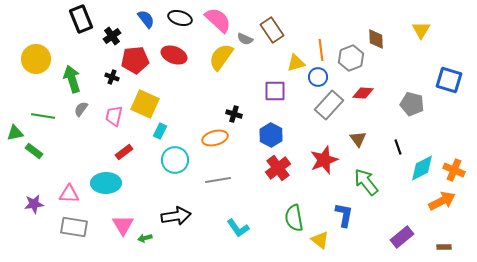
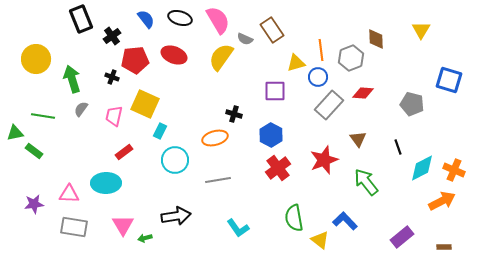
pink semicircle at (218, 20): rotated 16 degrees clockwise
blue L-shape at (344, 215): moved 1 px right, 6 px down; rotated 55 degrees counterclockwise
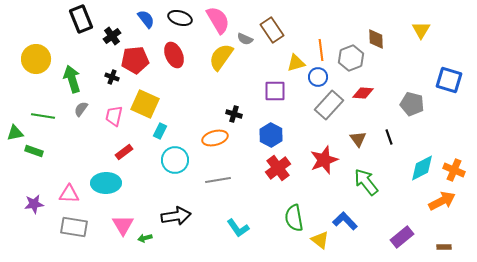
red ellipse at (174, 55): rotated 45 degrees clockwise
black line at (398, 147): moved 9 px left, 10 px up
green rectangle at (34, 151): rotated 18 degrees counterclockwise
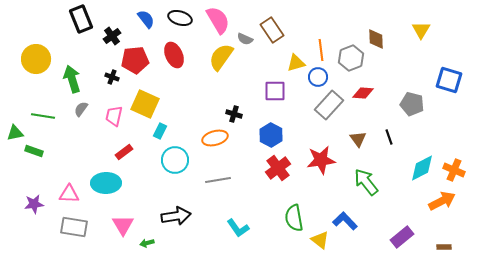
red star at (324, 160): moved 3 px left; rotated 12 degrees clockwise
green arrow at (145, 238): moved 2 px right, 5 px down
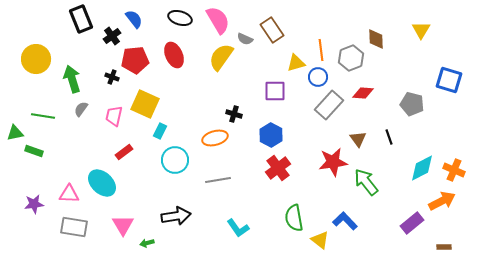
blue semicircle at (146, 19): moved 12 px left
red star at (321, 160): moved 12 px right, 2 px down
cyan ellipse at (106, 183): moved 4 px left; rotated 44 degrees clockwise
purple rectangle at (402, 237): moved 10 px right, 14 px up
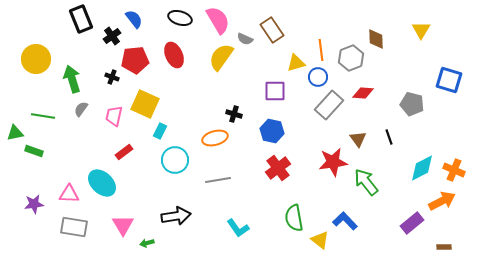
blue hexagon at (271, 135): moved 1 px right, 4 px up; rotated 15 degrees counterclockwise
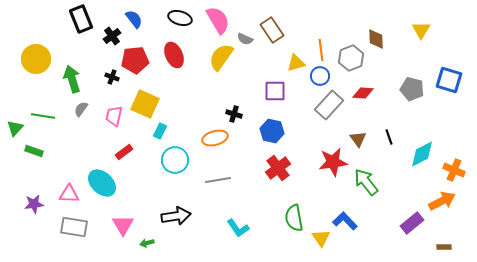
blue circle at (318, 77): moved 2 px right, 1 px up
gray pentagon at (412, 104): moved 15 px up
green triangle at (15, 133): moved 5 px up; rotated 36 degrees counterclockwise
cyan diamond at (422, 168): moved 14 px up
yellow triangle at (320, 240): moved 1 px right, 2 px up; rotated 18 degrees clockwise
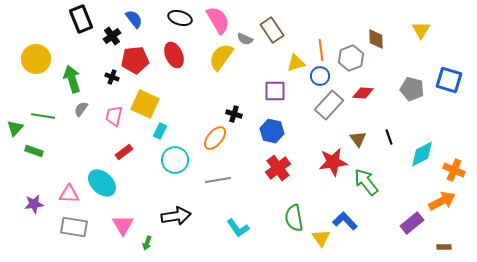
orange ellipse at (215, 138): rotated 35 degrees counterclockwise
green arrow at (147, 243): rotated 56 degrees counterclockwise
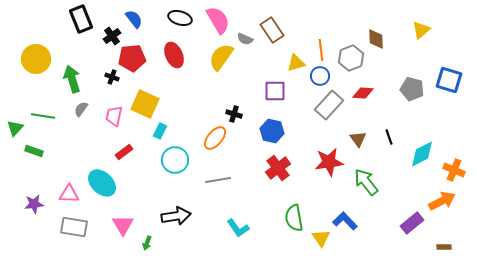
yellow triangle at (421, 30): rotated 18 degrees clockwise
red pentagon at (135, 60): moved 3 px left, 2 px up
red star at (333, 162): moved 4 px left
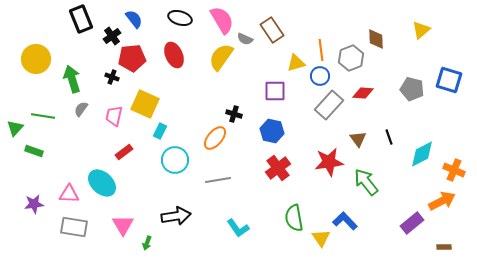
pink semicircle at (218, 20): moved 4 px right
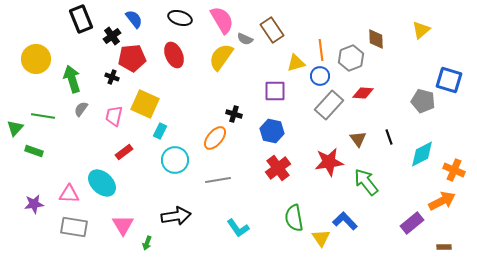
gray pentagon at (412, 89): moved 11 px right, 12 px down
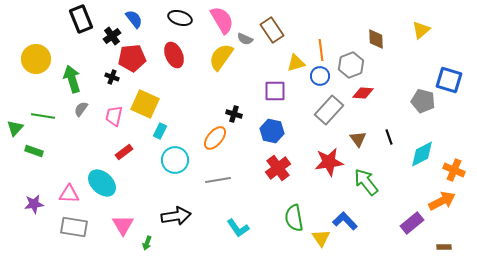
gray hexagon at (351, 58): moved 7 px down
gray rectangle at (329, 105): moved 5 px down
